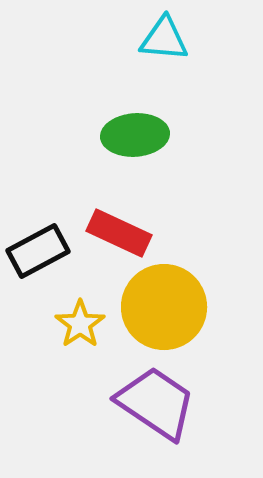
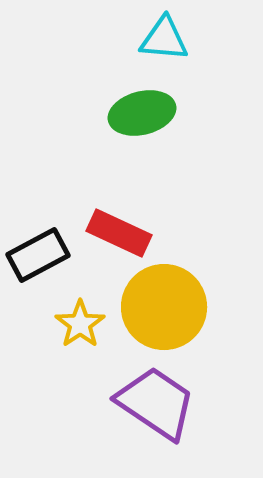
green ellipse: moved 7 px right, 22 px up; rotated 10 degrees counterclockwise
black rectangle: moved 4 px down
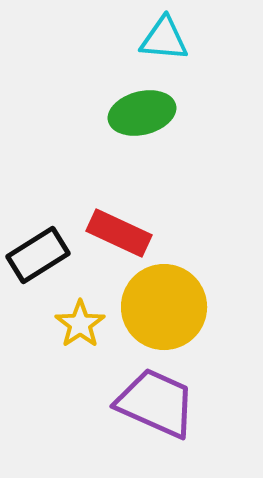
black rectangle: rotated 4 degrees counterclockwise
purple trapezoid: rotated 10 degrees counterclockwise
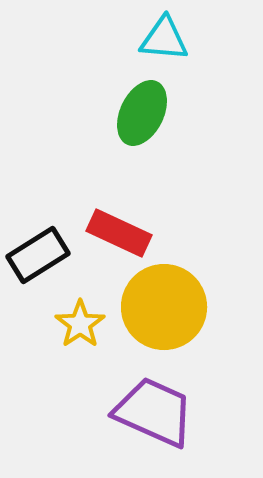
green ellipse: rotated 50 degrees counterclockwise
purple trapezoid: moved 2 px left, 9 px down
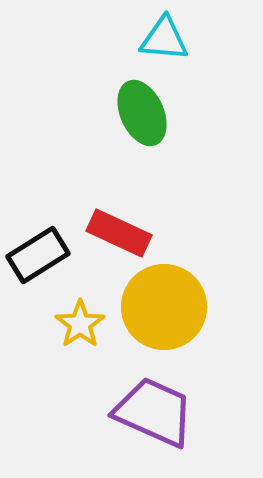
green ellipse: rotated 50 degrees counterclockwise
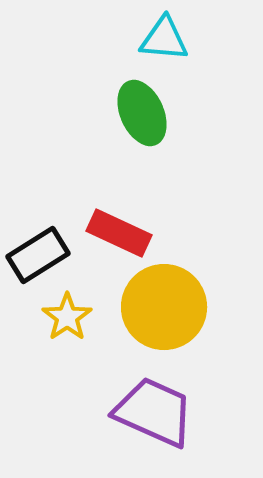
yellow star: moved 13 px left, 7 px up
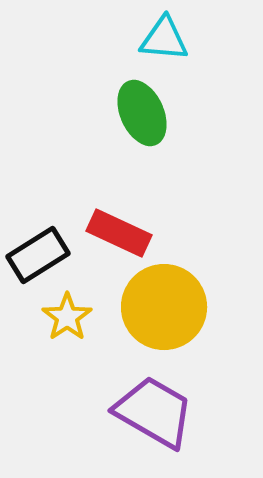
purple trapezoid: rotated 6 degrees clockwise
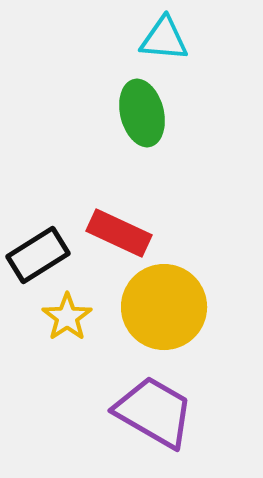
green ellipse: rotated 10 degrees clockwise
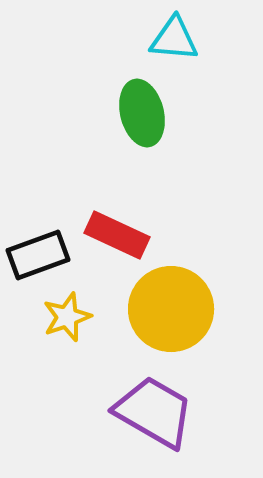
cyan triangle: moved 10 px right
red rectangle: moved 2 px left, 2 px down
black rectangle: rotated 12 degrees clockwise
yellow circle: moved 7 px right, 2 px down
yellow star: rotated 15 degrees clockwise
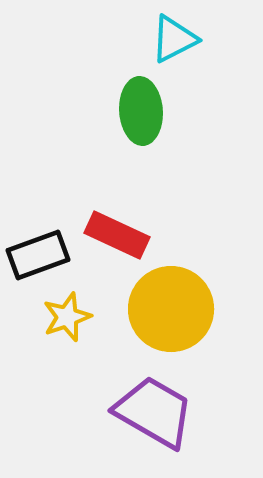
cyan triangle: rotated 32 degrees counterclockwise
green ellipse: moved 1 px left, 2 px up; rotated 10 degrees clockwise
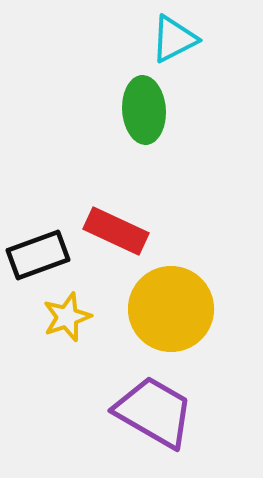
green ellipse: moved 3 px right, 1 px up
red rectangle: moved 1 px left, 4 px up
